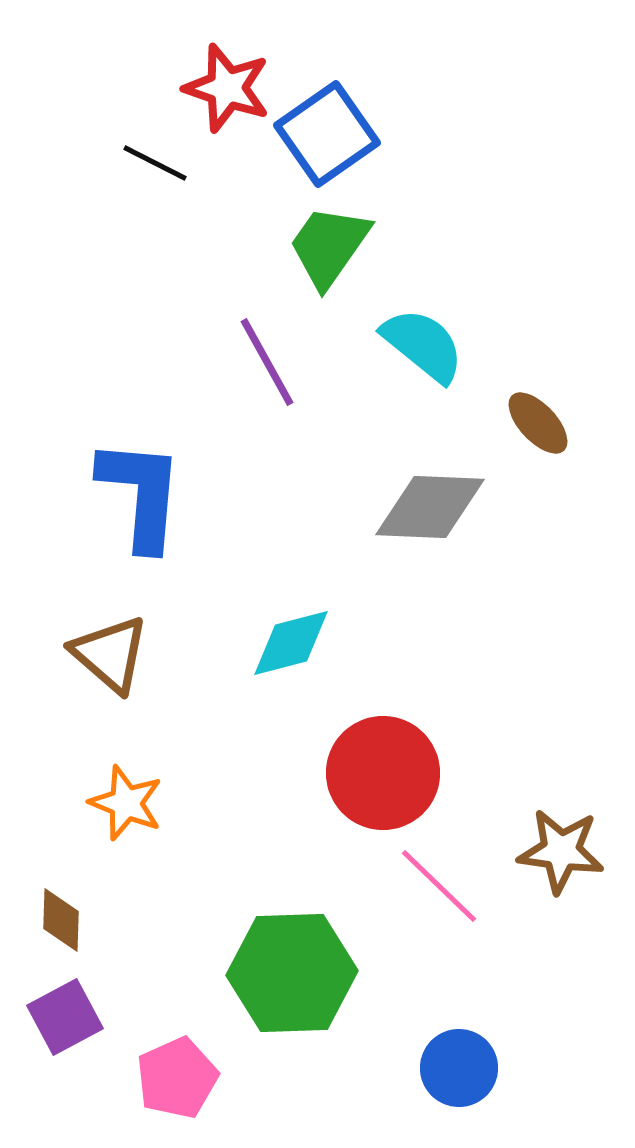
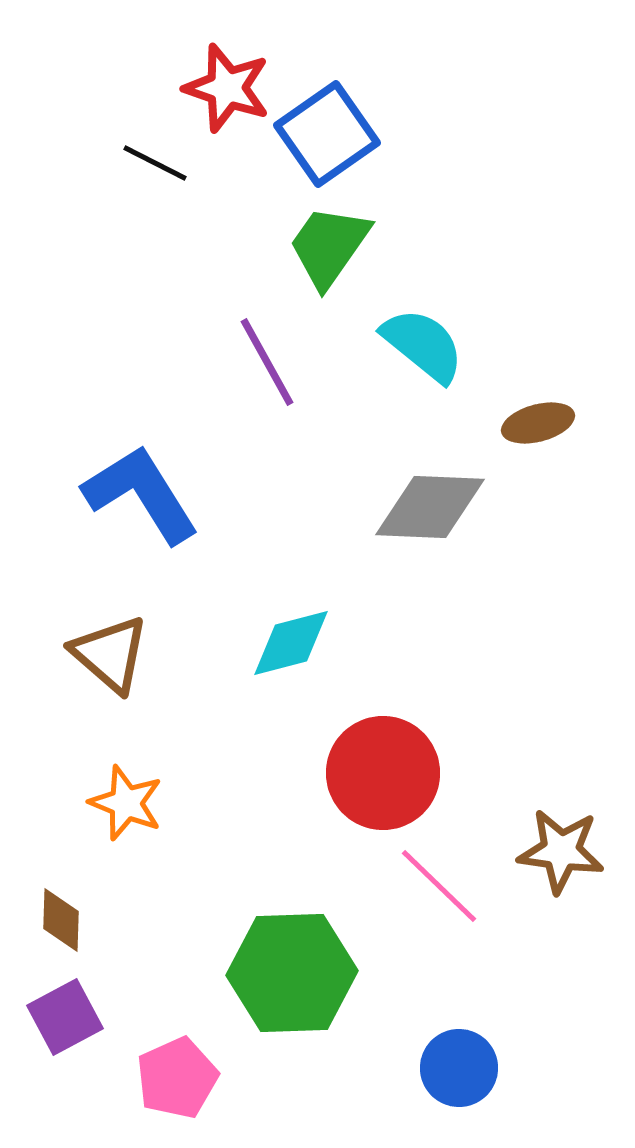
brown ellipse: rotated 62 degrees counterclockwise
blue L-shape: rotated 37 degrees counterclockwise
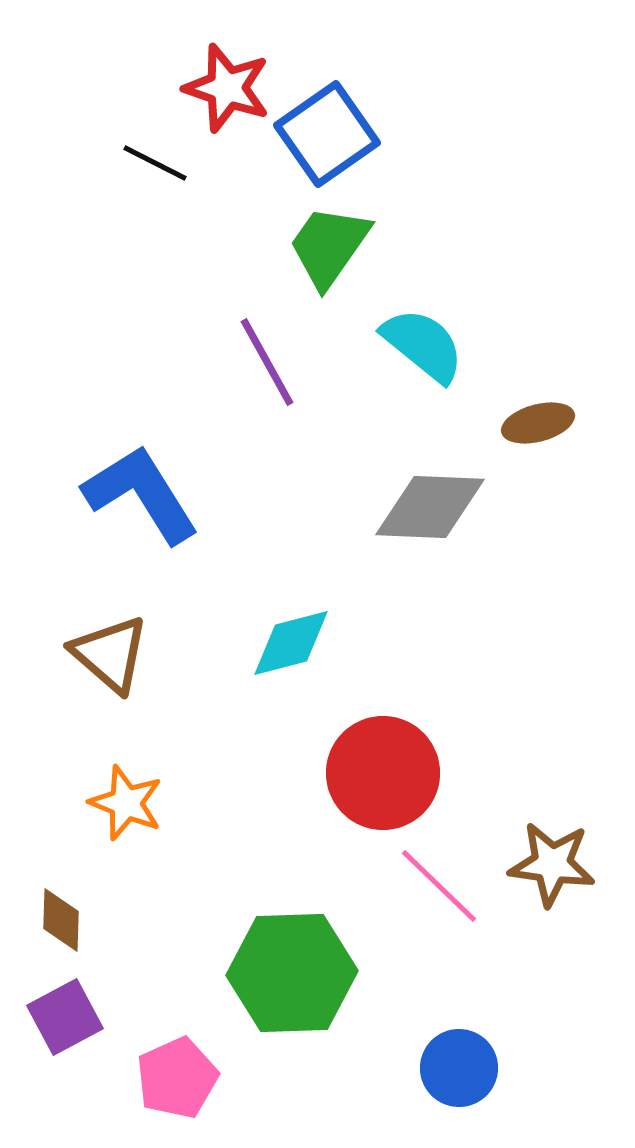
brown star: moved 9 px left, 13 px down
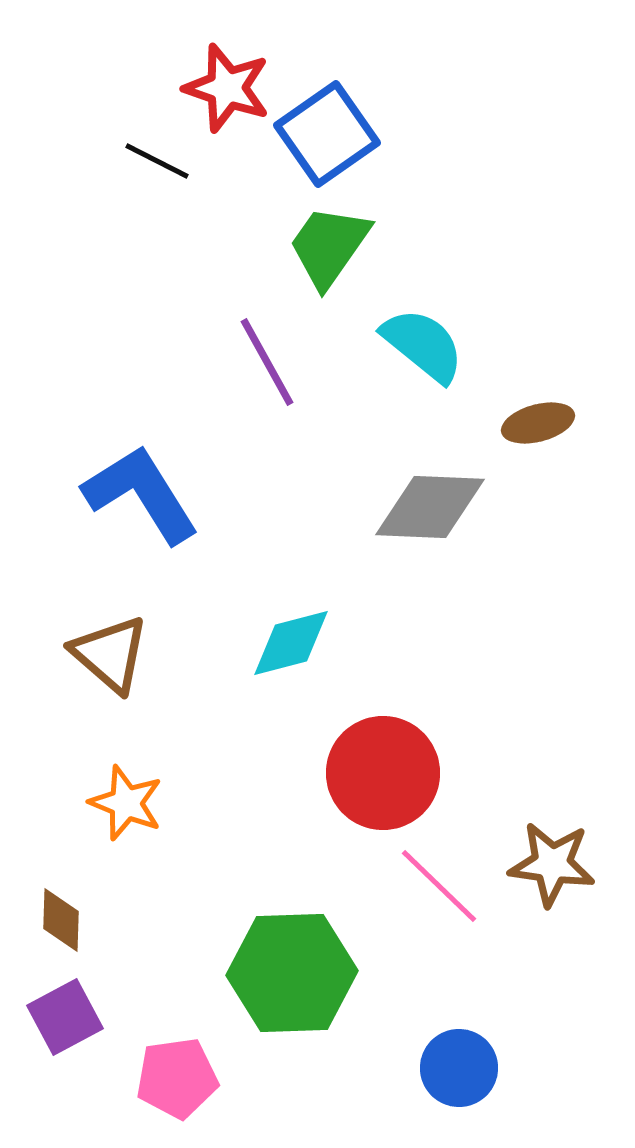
black line: moved 2 px right, 2 px up
pink pentagon: rotated 16 degrees clockwise
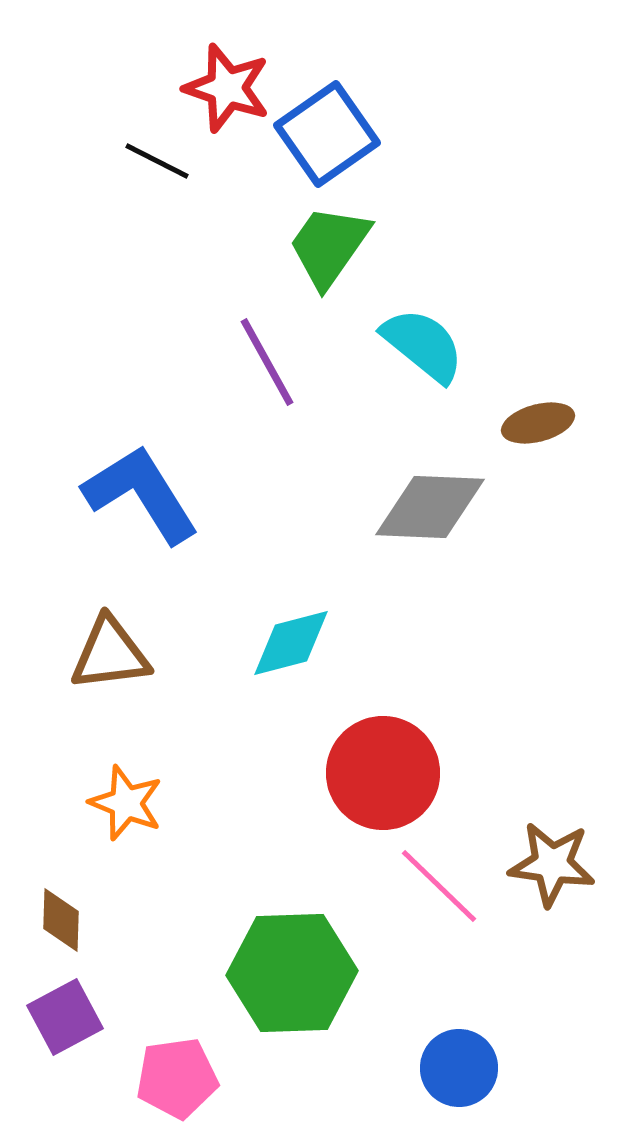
brown triangle: rotated 48 degrees counterclockwise
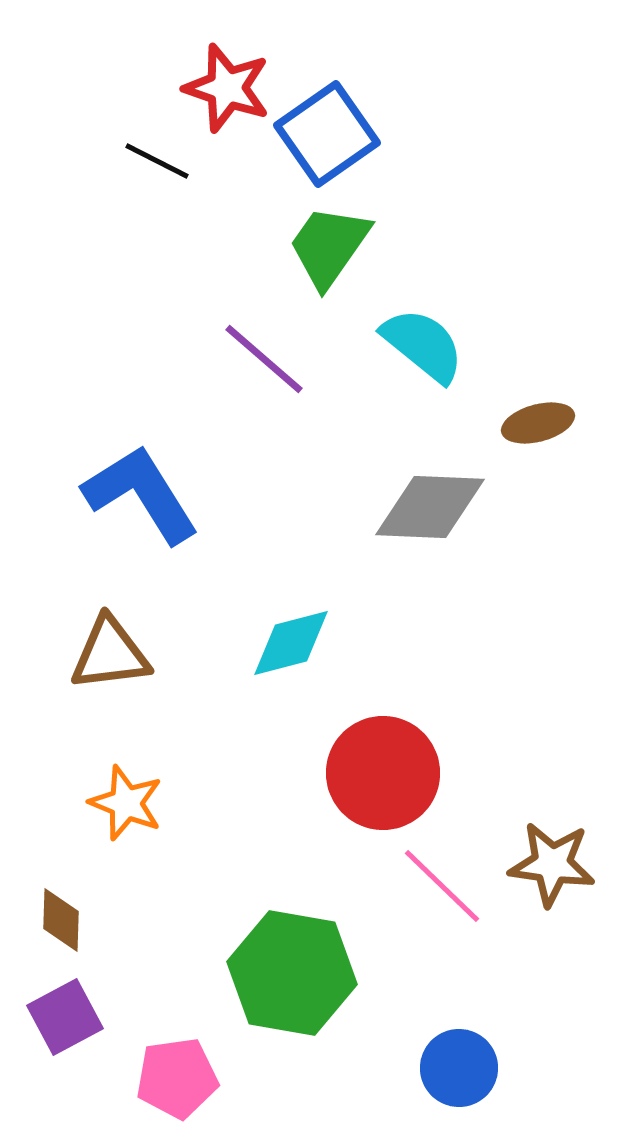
purple line: moved 3 px left, 3 px up; rotated 20 degrees counterclockwise
pink line: moved 3 px right
green hexagon: rotated 12 degrees clockwise
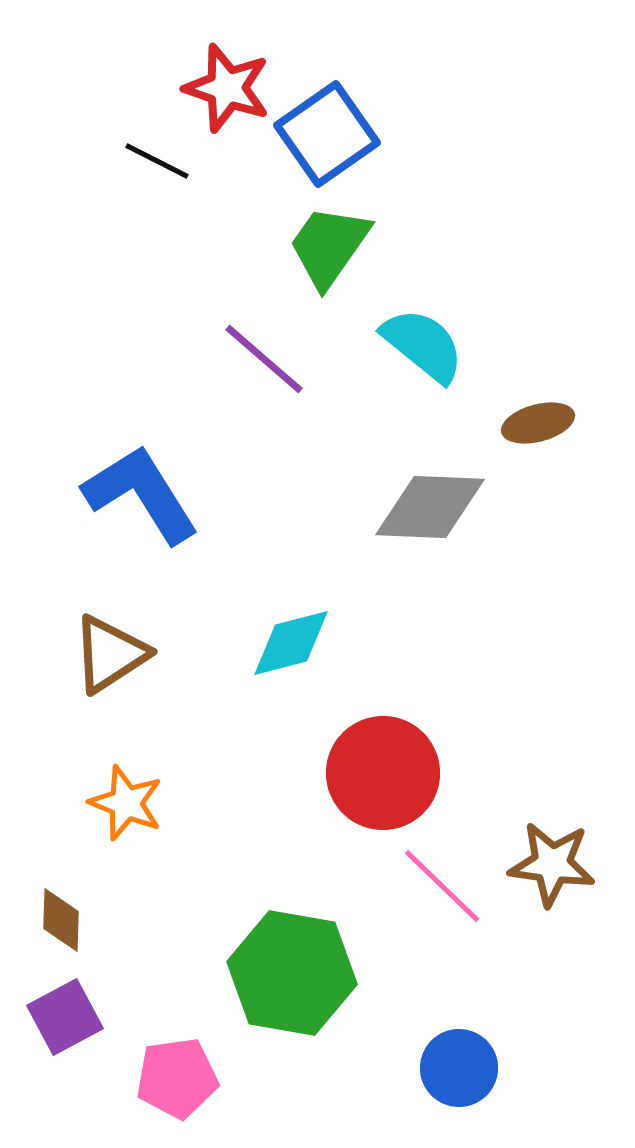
brown triangle: rotated 26 degrees counterclockwise
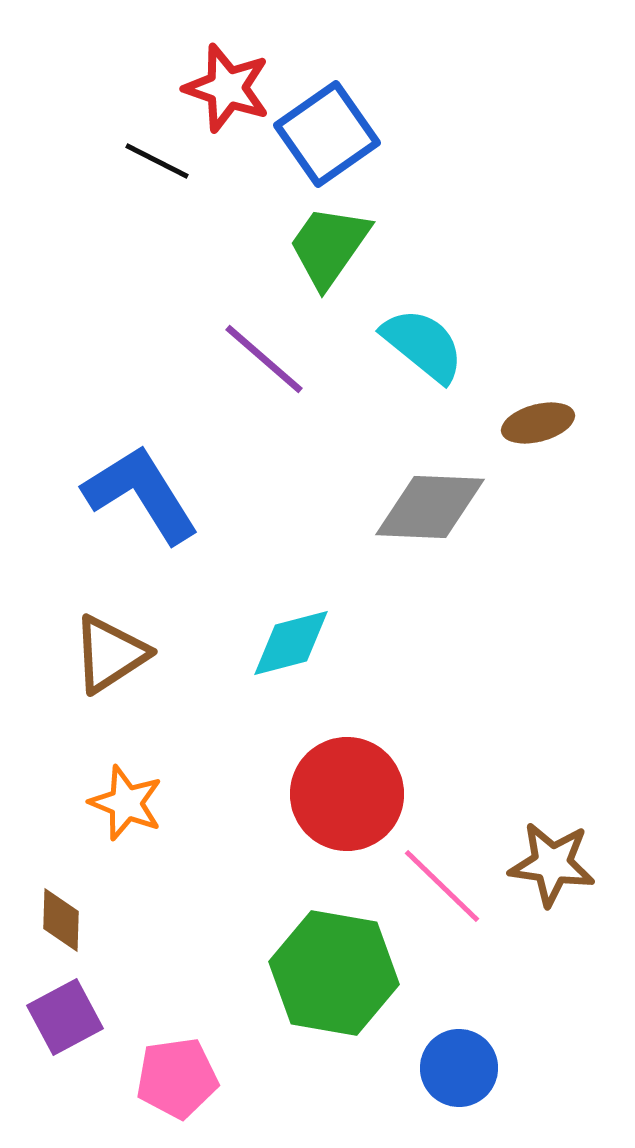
red circle: moved 36 px left, 21 px down
green hexagon: moved 42 px right
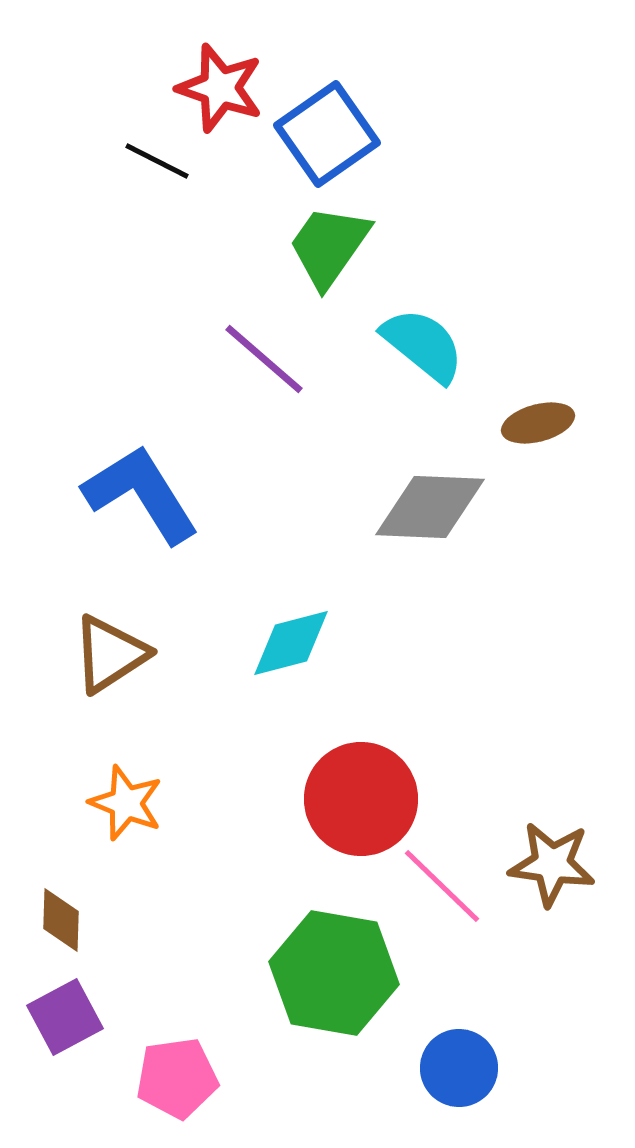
red star: moved 7 px left
red circle: moved 14 px right, 5 px down
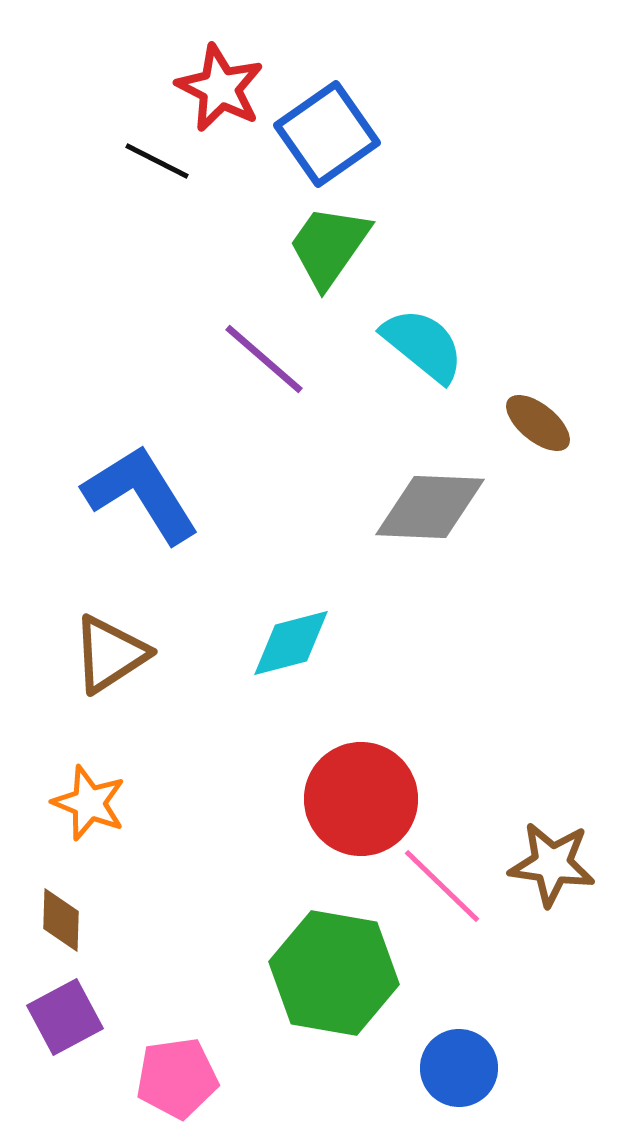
red star: rotated 8 degrees clockwise
brown ellipse: rotated 54 degrees clockwise
orange star: moved 37 px left
